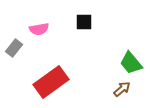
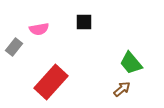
gray rectangle: moved 1 px up
red rectangle: rotated 12 degrees counterclockwise
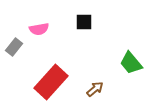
brown arrow: moved 27 px left
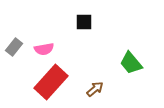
pink semicircle: moved 5 px right, 20 px down
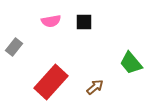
pink semicircle: moved 7 px right, 28 px up
brown arrow: moved 2 px up
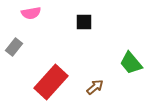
pink semicircle: moved 20 px left, 8 px up
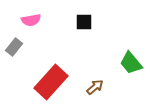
pink semicircle: moved 7 px down
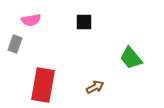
gray rectangle: moved 1 px right, 3 px up; rotated 18 degrees counterclockwise
green trapezoid: moved 5 px up
red rectangle: moved 8 px left, 3 px down; rotated 32 degrees counterclockwise
brown arrow: rotated 12 degrees clockwise
